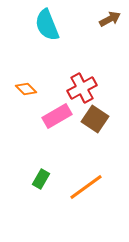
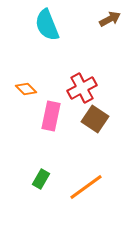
pink rectangle: moved 6 px left; rotated 48 degrees counterclockwise
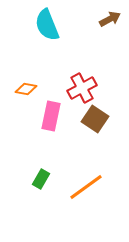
orange diamond: rotated 35 degrees counterclockwise
